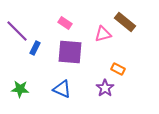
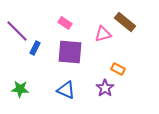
blue triangle: moved 4 px right, 1 px down
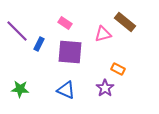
blue rectangle: moved 4 px right, 4 px up
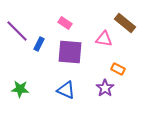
brown rectangle: moved 1 px down
pink triangle: moved 1 px right, 5 px down; rotated 24 degrees clockwise
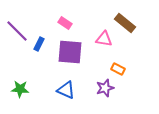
purple star: rotated 18 degrees clockwise
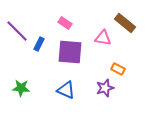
pink triangle: moved 1 px left, 1 px up
green star: moved 1 px right, 1 px up
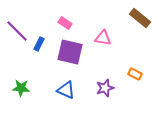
brown rectangle: moved 15 px right, 5 px up
purple square: rotated 8 degrees clockwise
orange rectangle: moved 17 px right, 5 px down
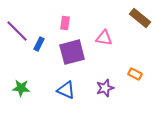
pink rectangle: rotated 64 degrees clockwise
pink triangle: moved 1 px right
purple square: moved 2 px right; rotated 28 degrees counterclockwise
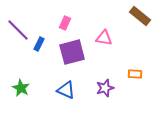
brown rectangle: moved 2 px up
pink rectangle: rotated 16 degrees clockwise
purple line: moved 1 px right, 1 px up
orange rectangle: rotated 24 degrees counterclockwise
green star: rotated 24 degrees clockwise
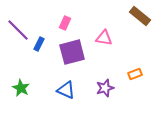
orange rectangle: rotated 24 degrees counterclockwise
